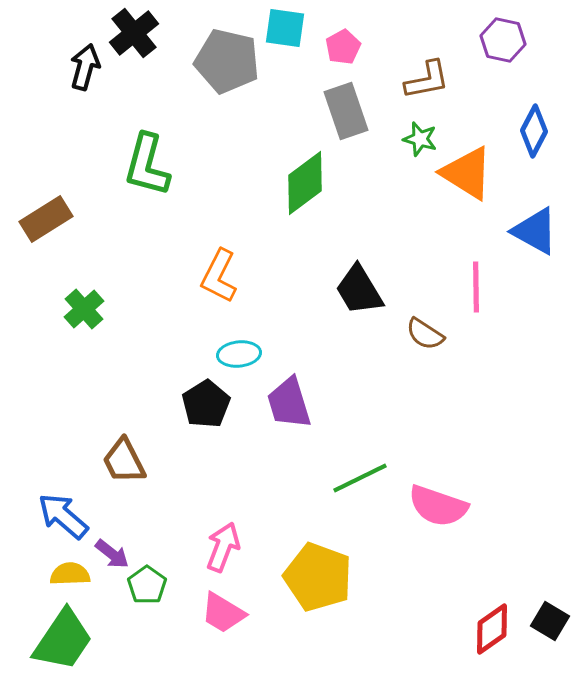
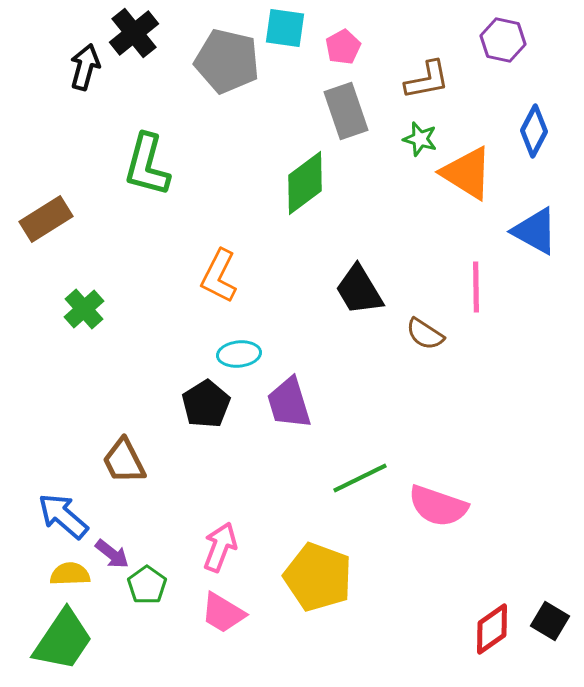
pink arrow: moved 3 px left
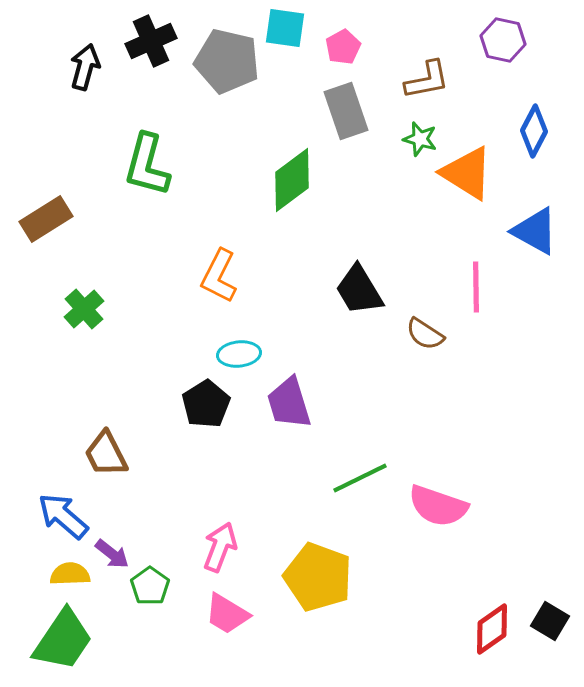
black cross: moved 17 px right, 8 px down; rotated 15 degrees clockwise
green diamond: moved 13 px left, 3 px up
brown trapezoid: moved 18 px left, 7 px up
green pentagon: moved 3 px right, 1 px down
pink trapezoid: moved 4 px right, 1 px down
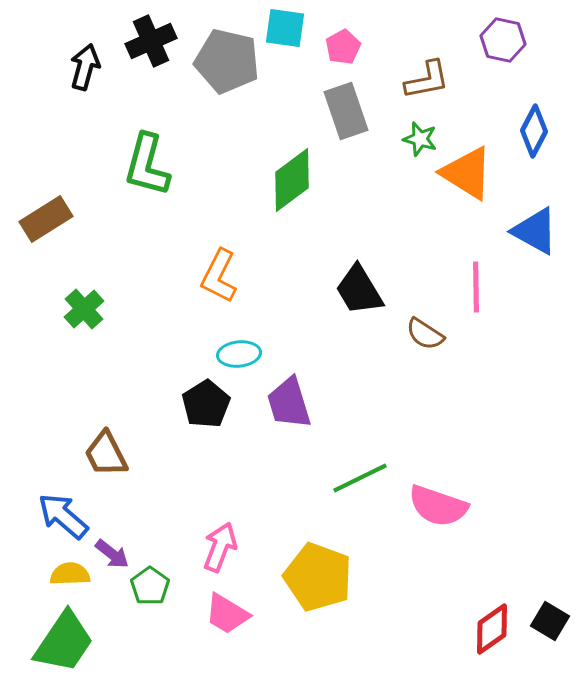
green trapezoid: moved 1 px right, 2 px down
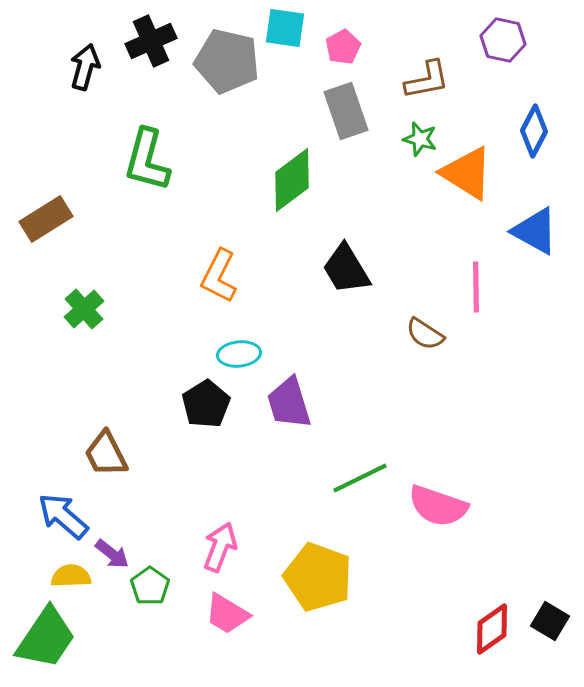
green L-shape: moved 5 px up
black trapezoid: moved 13 px left, 21 px up
yellow semicircle: moved 1 px right, 2 px down
green trapezoid: moved 18 px left, 4 px up
